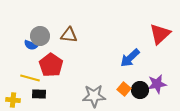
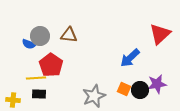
blue semicircle: moved 2 px left, 1 px up
yellow line: moved 6 px right; rotated 18 degrees counterclockwise
orange square: rotated 16 degrees counterclockwise
gray star: rotated 20 degrees counterclockwise
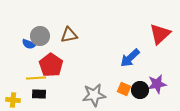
brown triangle: rotated 18 degrees counterclockwise
gray star: moved 1 px up; rotated 15 degrees clockwise
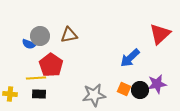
yellow cross: moved 3 px left, 6 px up
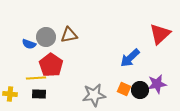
gray circle: moved 6 px right, 1 px down
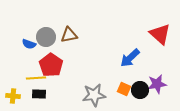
red triangle: rotated 35 degrees counterclockwise
yellow cross: moved 3 px right, 2 px down
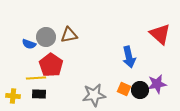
blue arrow: moved 1 px left, 1 px up; rotated 60 degrees counterclockwise
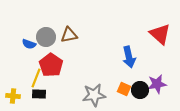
yellow line: rotated 66 degrees counterclockwise
